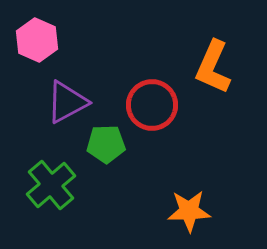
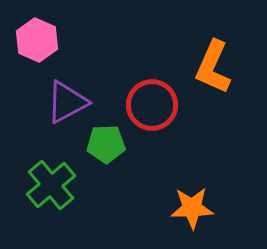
orange star: moved 3 px right, 3 px up
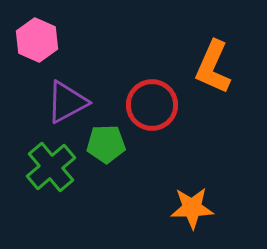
green cross: moved 18 px up
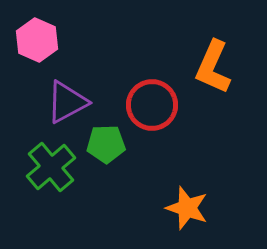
orange star: moved 5 px left; rotated 21 degrees clockwise
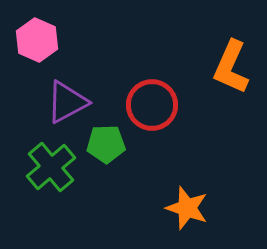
orange L-shape: moved 18 px right
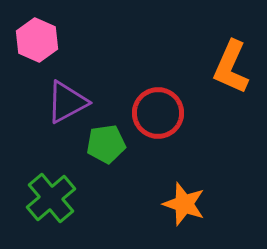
red circle: moved 6 px right, 8 px down
green pentagon: rotated 6 degrees counterclockwise
green cross: moved 31 px down
orange star: moved 3 px left, 4 px up
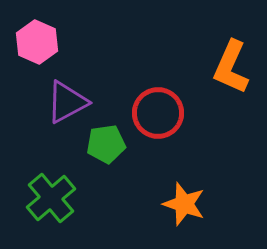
pink hexagon: moved 2 px down
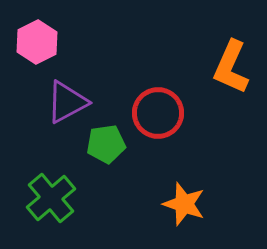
pink hexagon: rotated 9 degrees clockwise
